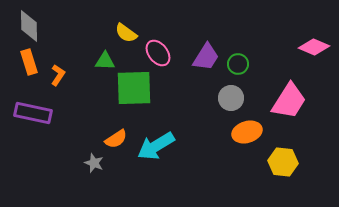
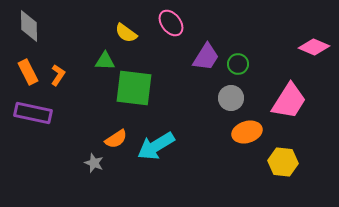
pink ellipse: moved 13 px right, 30 px up
orange rectangle: moved 1 px left, 10 px down; rotated 10 degrees counterclockwise
green square: rotated 9 degrees clockwise
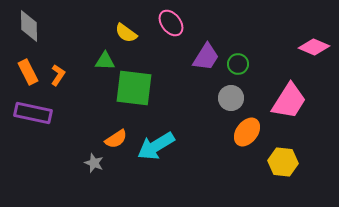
orange ellipse: rotated 36 degrees counterclockwise
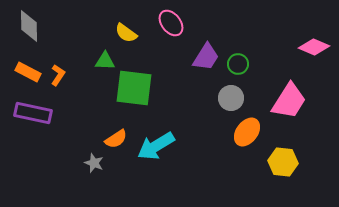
orange rectangle: rotated 35 degrees counterclockwise
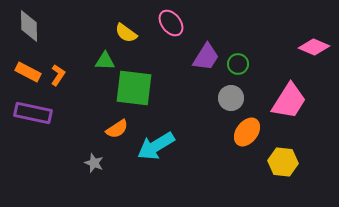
orange semicircle: moved 1 px right, 10 px up
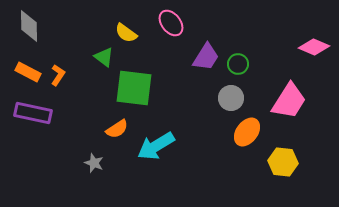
green triangle: moved 1 px left, 4 px up; rotated 35 degrees clockwise
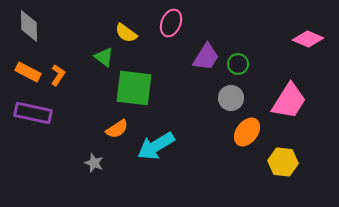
pink ellipse: rotated 60 degrees clockwise
pink diamond: moved 6 px left, 8 px up
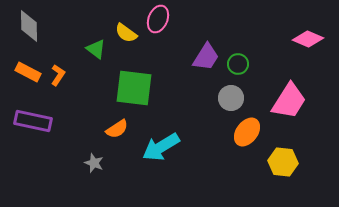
pink ellipse: moved 13 px left, 4 px up
green triangle: moved 8 px left, 8 px up
purple rectangle: moved 8 px down
cyan arrow: moved 5 px right, 1 px down
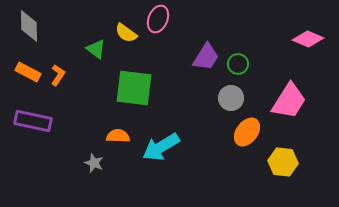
orange semicircle: moved 1 px right, 7 px down; rotated 145 degrees counterclockwise
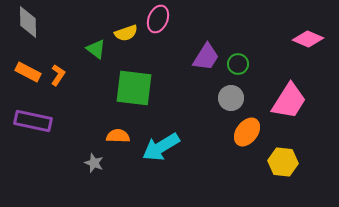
gray diamond: moved 1 px left, 4 px up
yellow semicircle: rotated 55 degrees counterclockwise
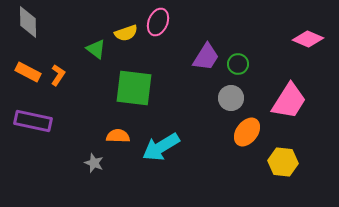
pink ellipse: moved 3 px down
